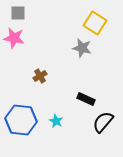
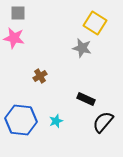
cyan star: rotated 24 degrees clockwise
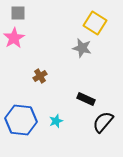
pink star: rotated 30 degrees clockwise
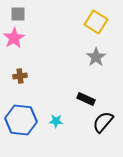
gray square: moved 1 px down
yellow square: moved 1 px right, 1 px up
gray star: moved 14 px right, 9 px down; rotated 24 degrees clockwise
brown cross: moved 20 px left; rotated 24 degrees clockwise
cyan star: rotated 24 degrees clockwise
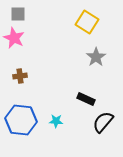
yellow square: moved 9 px left
pink star: rotated 15 degrees counterclockwise
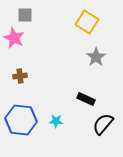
gray square: moved 7 px right, 1 px down
black semicircle: moved 2 px down
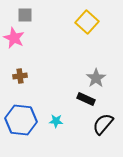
yellow square: rotated 10 degrees clockwise
gray star: moved 21 px down
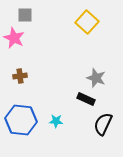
gray star: rotated 18 degrees counterclockwise
black semicircle: rotated 15 degrees counterclockwise
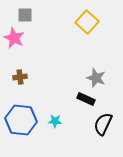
brown cross: moved 1 px down
cyan star: moved 1 px left
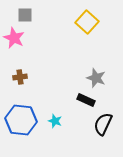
black rectangle: moved 1 px down
cyan star: rotated 16 degrees clockwise
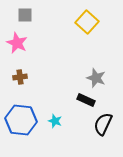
pink star: moved 3 px right, 5 px down
